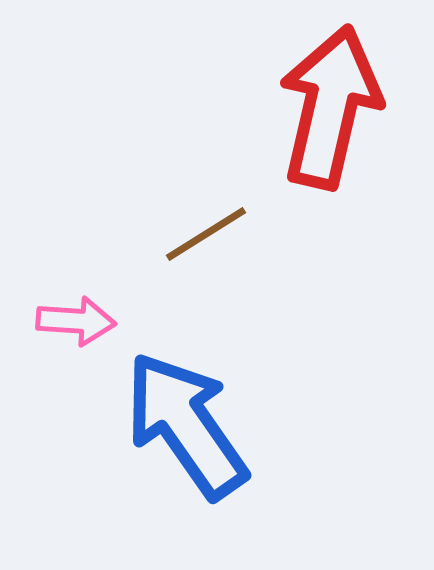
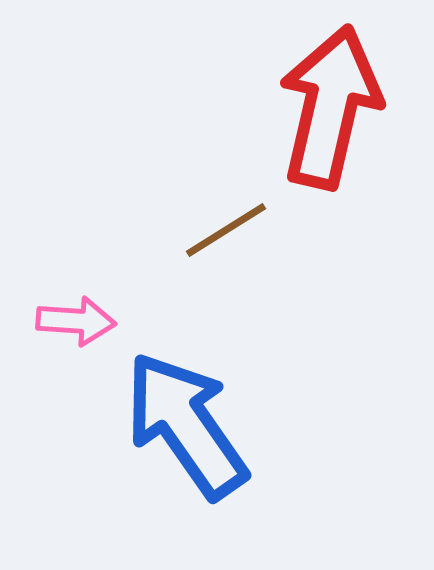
brown line: moved 20 px right, 4 px up
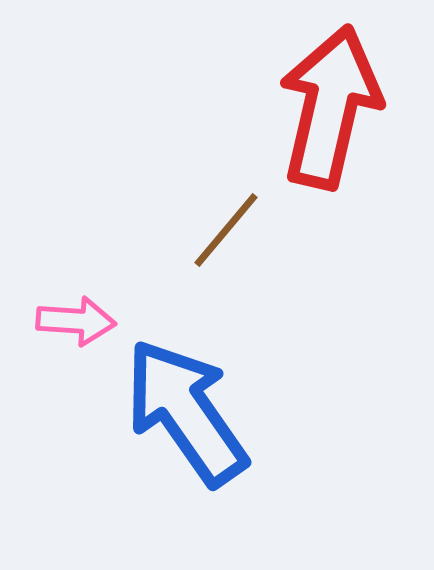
brown line: rotated 18 degrees counterclockwise
blue arrow: moved 13 px up
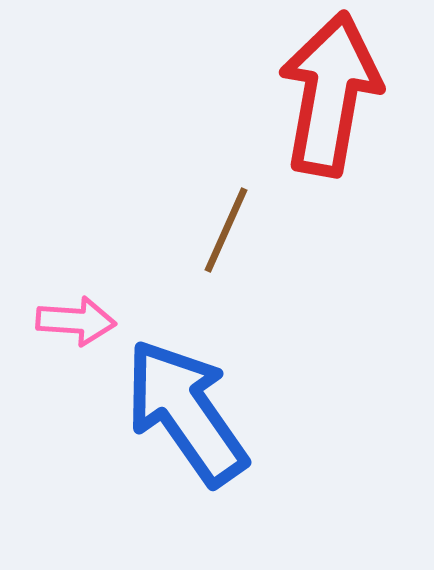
red arrow: moved 13 px up; rotated 3 degrees counterclockwise
brown line: rotated 16 degrees counterclockwise
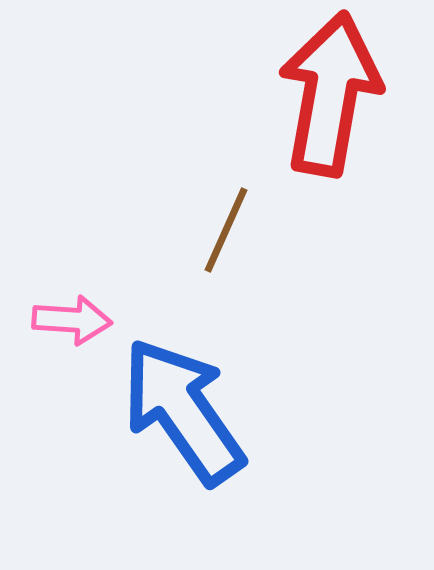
pink arrow: moved 4 px left, 1 px up
blue arrow: moved 3 px left, 1 px up
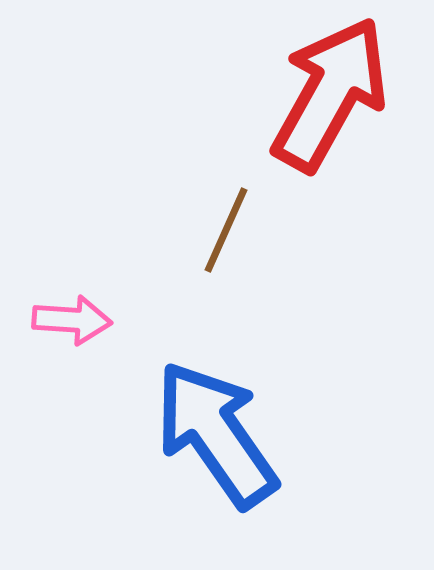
red arrow: rotated 19 degrees clockwise
blue arrow: moved 33 px right, 23 px down
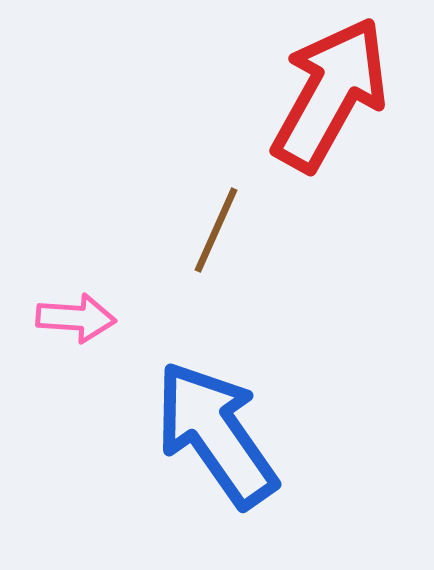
brown line: moved 10 px left
pink arrow: moved 4 px right, 2 px up
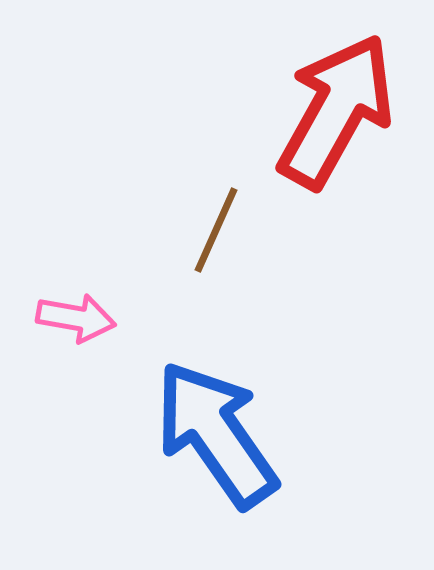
red arrow: moved 6 px right, 17 px down
pink arrow: rotated 6 degrees clockwise
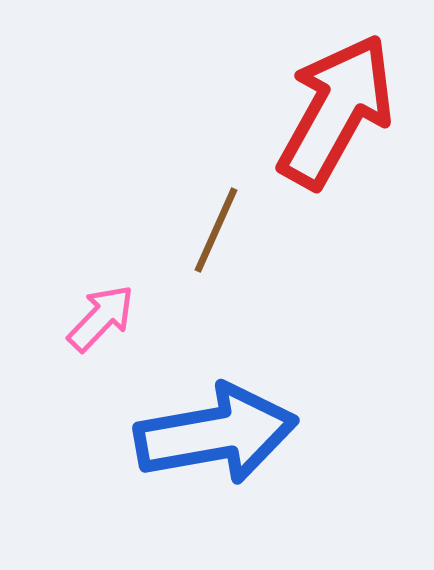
pink arrow: moved 25 px right; rotated 56 degrees counterclockwise
blue arrow: rotated 115 degrees clockwise
